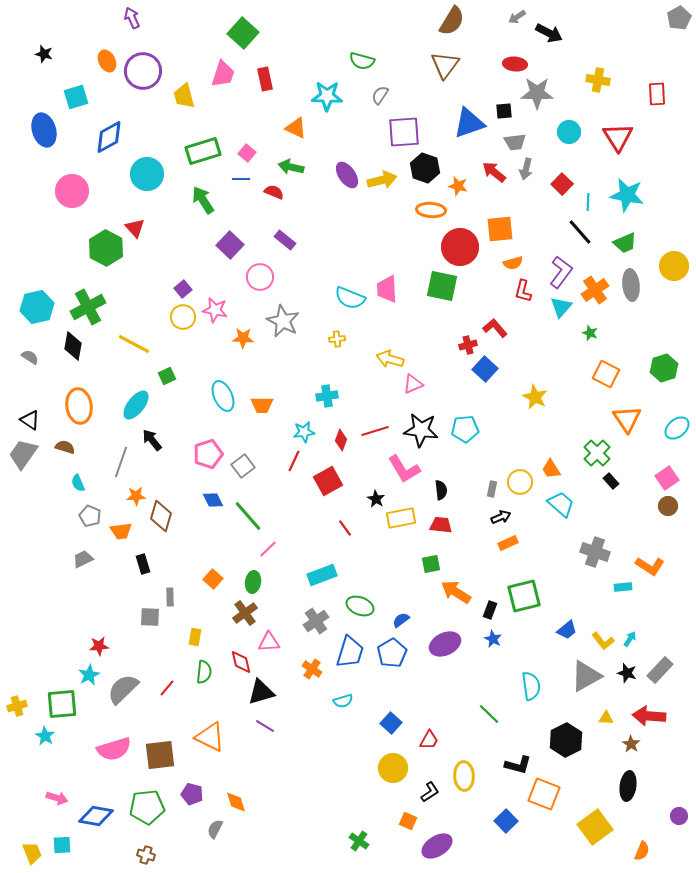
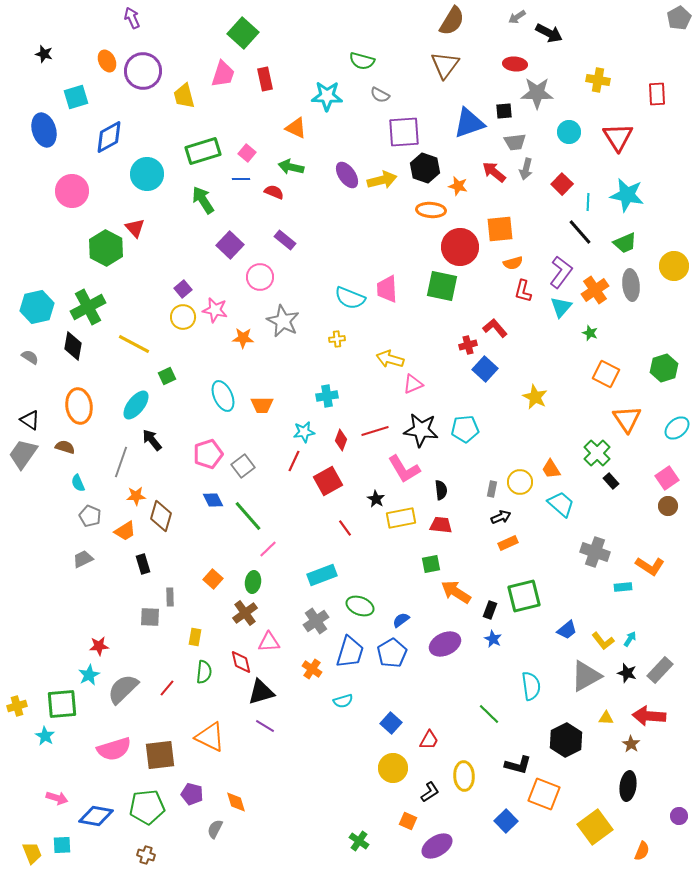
gray semicircle at (380, 95): rotated 96 degrees counterclockwise
orange trapezoid at (121, 531): moved 4 px right; rotated 25 degrees counterclockwise
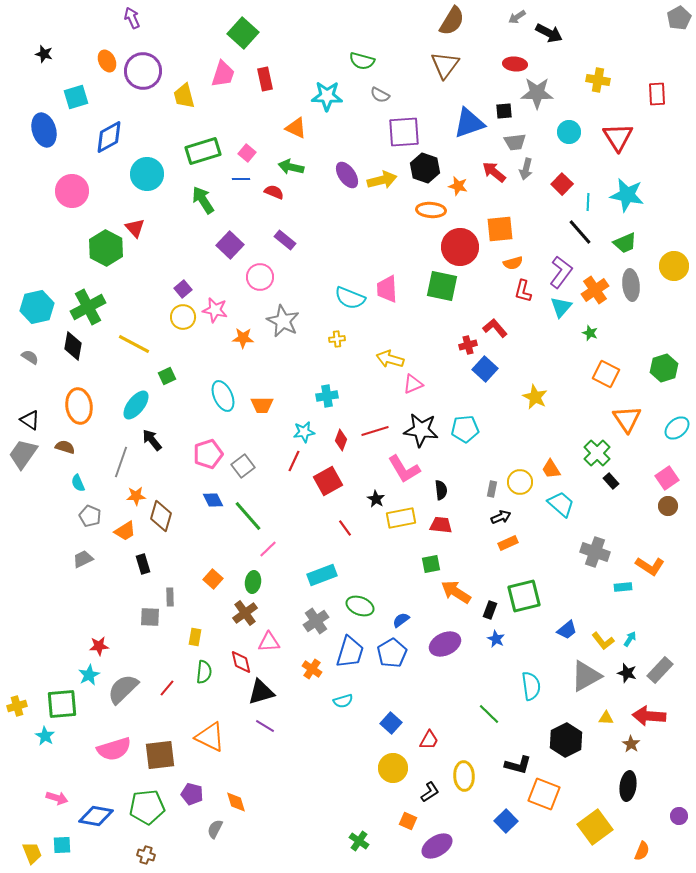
blue star at (493, 639): moved 3 px right
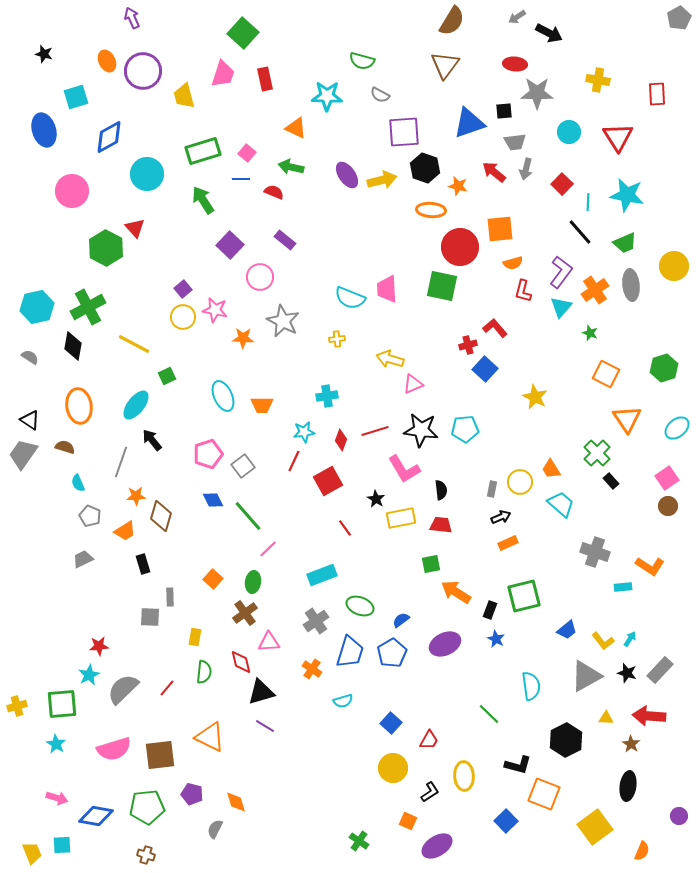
cyan star at (45, 736): moved 11 px right, 8 px down
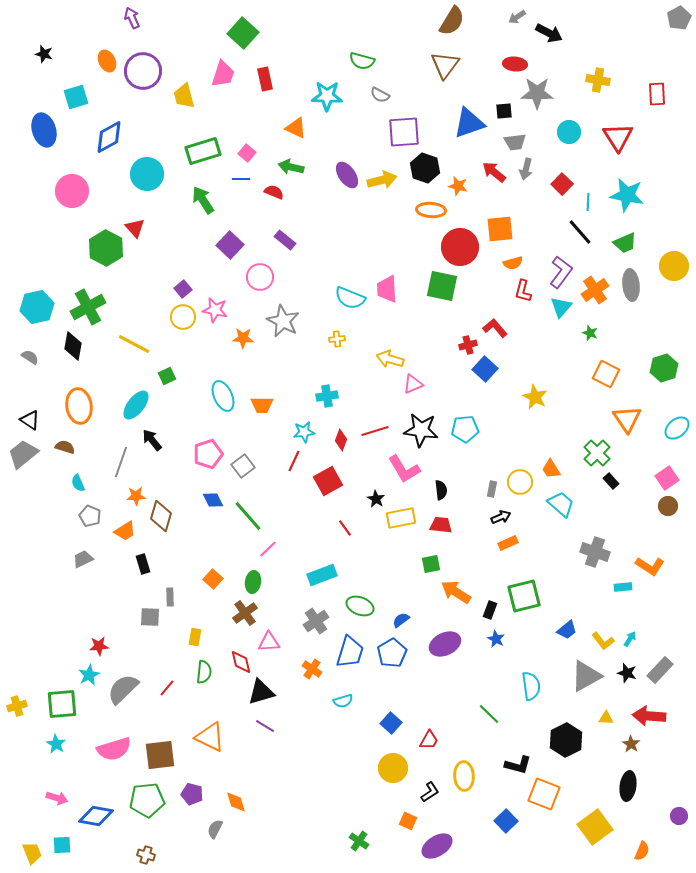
gray trapezoid at (23, 454): rotated 16 degrees clockwise
green pentagon at (147, 807): moved 7 px up
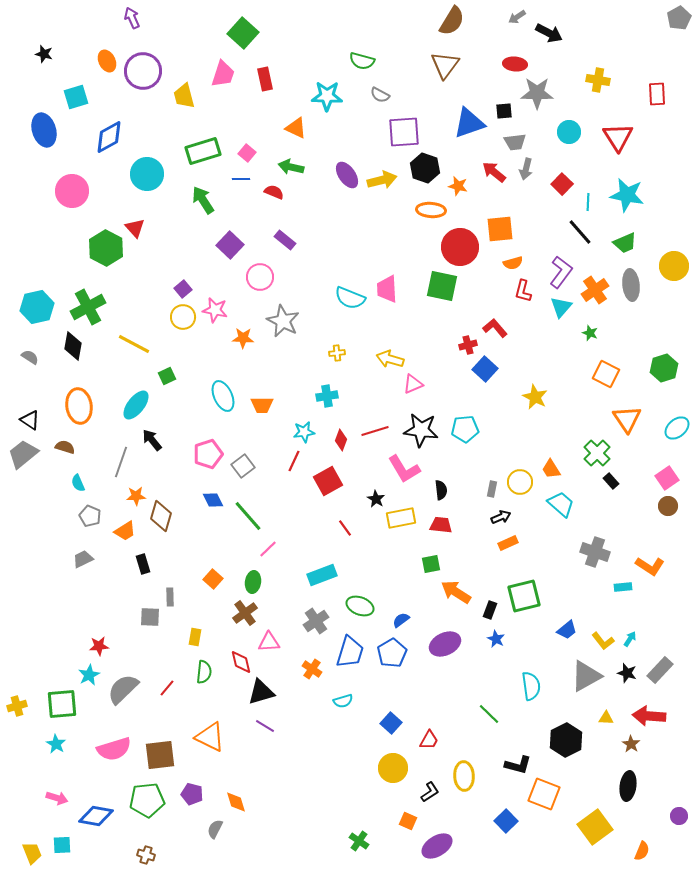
yellow cross at (337, 339): moved 14 px down
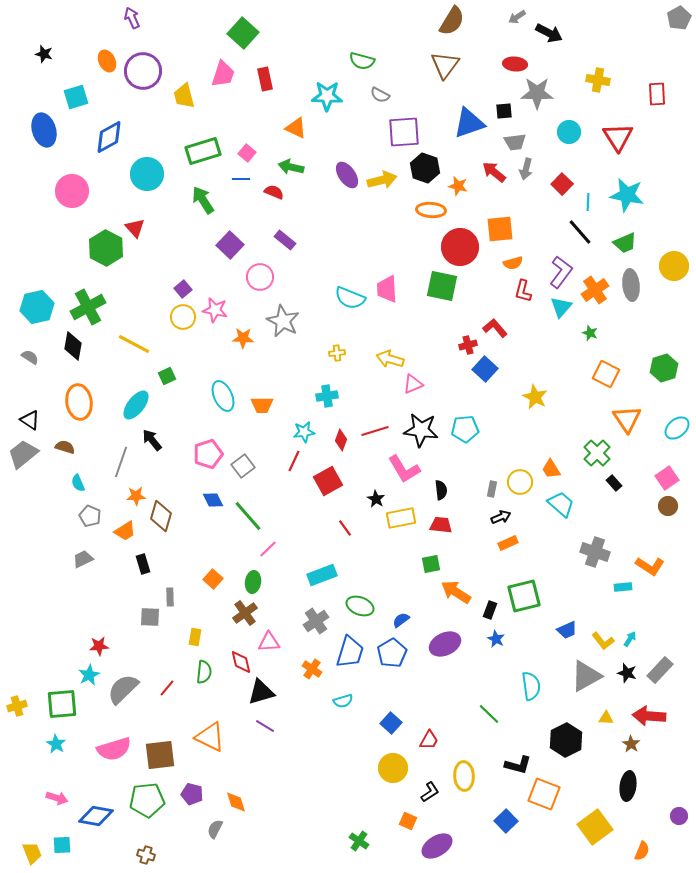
orange ellipse at (79, 406): moved 4 px up
black rectangle at (611, 481): moved 3 px right, 2 px down
blue trapezoid at (567, 630): rotated 15 degrees clockwise
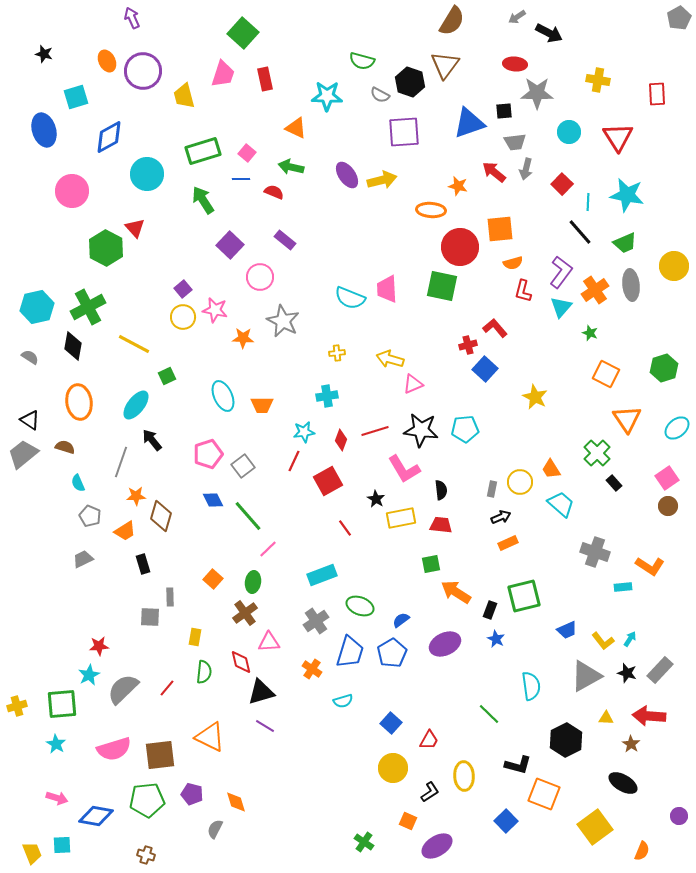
black hexagon at (425, 168): moved 15 px left, 86 px up
black ellipse at (628, 786): moved 5 px left, 3 px up; rotated 68 degrees counterclockwise
green cross at (359, 841): moved 5 px right, 1 px down
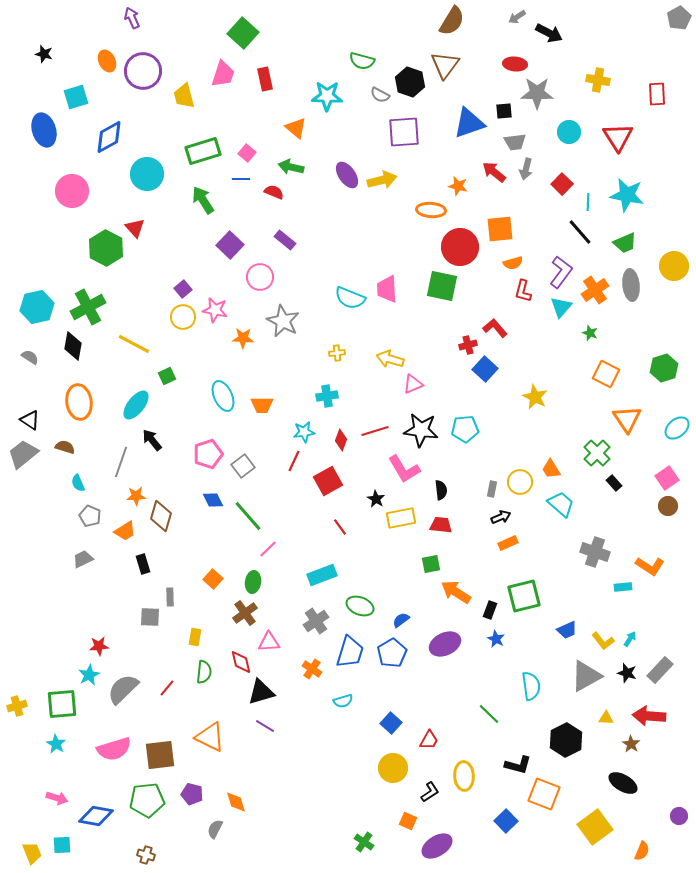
orange triangle at (296, 128): rotated 15 degrees clockwise
red line at (345, 528): moved 5 px left, 1 px up
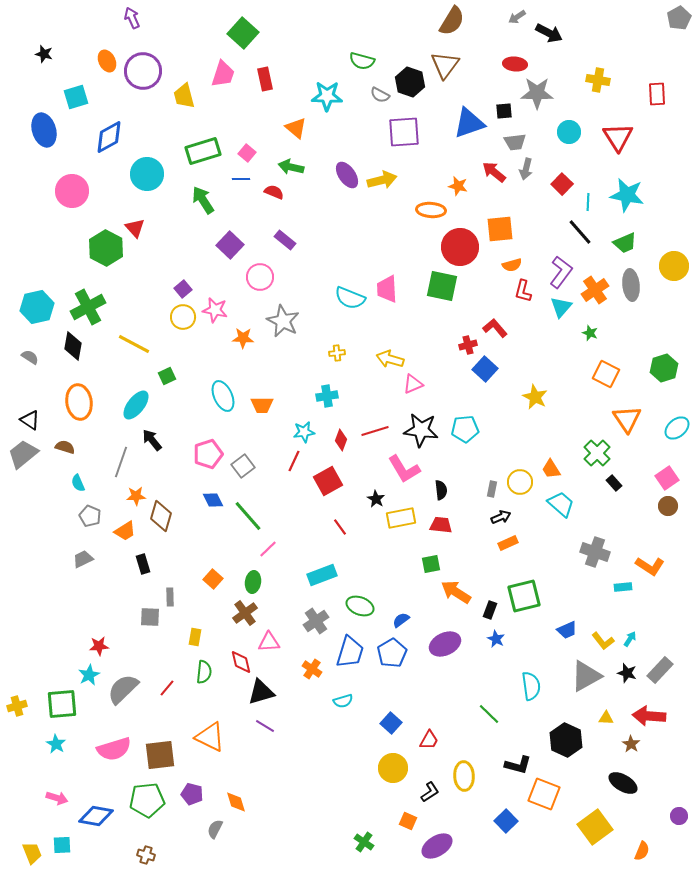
orange semicircle at (513, 263): moved 1 px left, 2 px down
black hexagon at (566, 740): rotated 8 degrees counterclockwise
